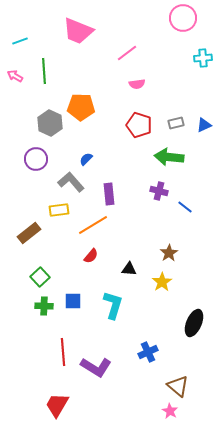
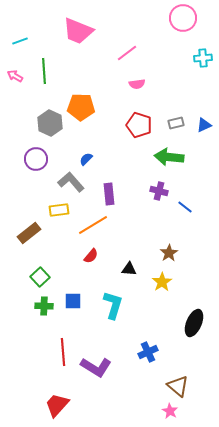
red trapezoid: rotated 12 degrees clockwise
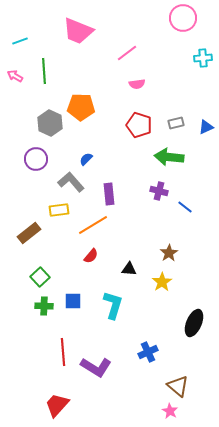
blue triangle: moved 2 px right, 2 px down
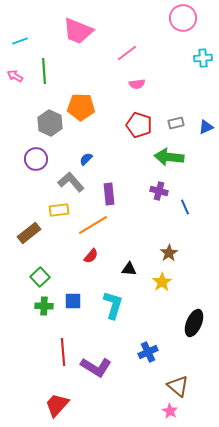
blue line: rotated 28 degrees clockwise
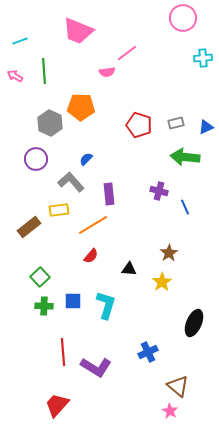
pink semicircle: moved 30 px left, 12 px up
green arrow: moved 16 px right
brown rectangle: moved 6 px up
cyan L-shape: moved 7 px left
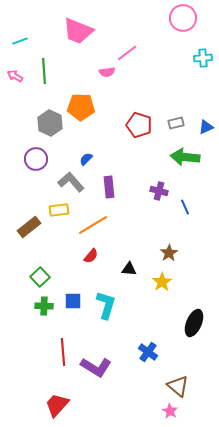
purple rectangle: moved 7 px up
blue cross: rotated 30 degrees counterclockwise
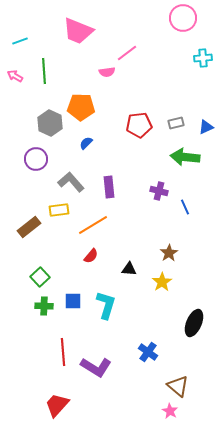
red pentagon: rotated 25 degrees counterclockwise
blue semicircle: moved 16 px up
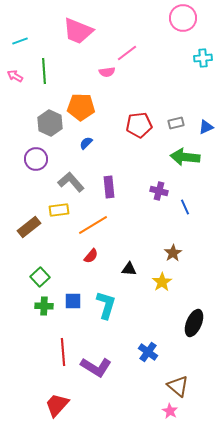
brown star: moved 4 px right
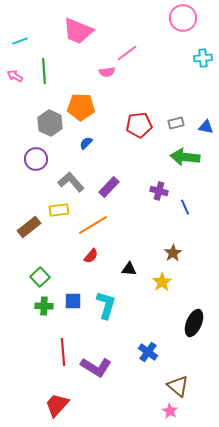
blue triangle: rotated 35 degrees clockwise
purple rectangle: rotated 50 degrees clockwise
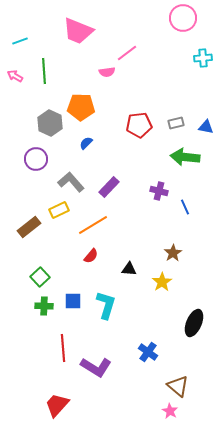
yellow rectangle: rotated 18 degrees counterclockwise
red line: moved 4 px up
